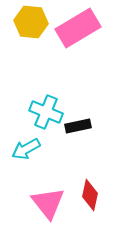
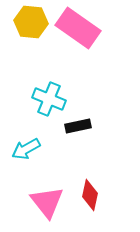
pink rectangle: rotated 66 degrees clockwise
cyan cross: moved 3 px right, 13 px up
pink triangle: moved 1 px left, 1 px up
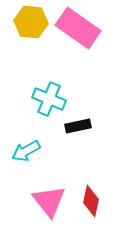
cyan arrow: moved 2 px down
red diamond: moved 1 px right, 6 px down
pink triangle: moved 2 px right, 1 px up
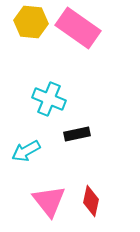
black rectangle: moved 1 px left, 8 px down
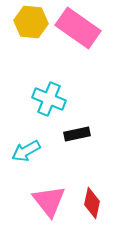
red diamond: moved 1 px right, 2 px down
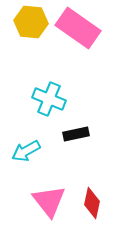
black rectangle: moved 1 px left
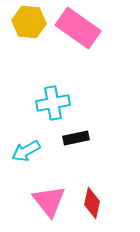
yellow hexagon: moved 2 px left
cyan cross: moved 4 px right, 4 px down; rotated 32 degrees counterclockwise
black rectangle: moved 4 px down
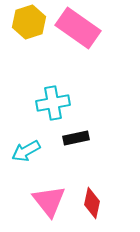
yellow hexagon: rotated 24 degrees counterclockwise
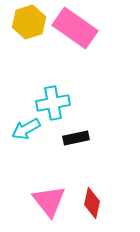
pink rectangle: moved 3 px left
cyan arrow: moved 22 px up
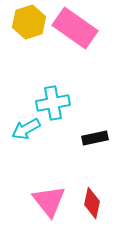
black rectangle: moved 19 px right
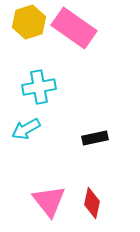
pink rectangle: moved 1 px left
cyan cross: moved 14 px left, 16 px up
